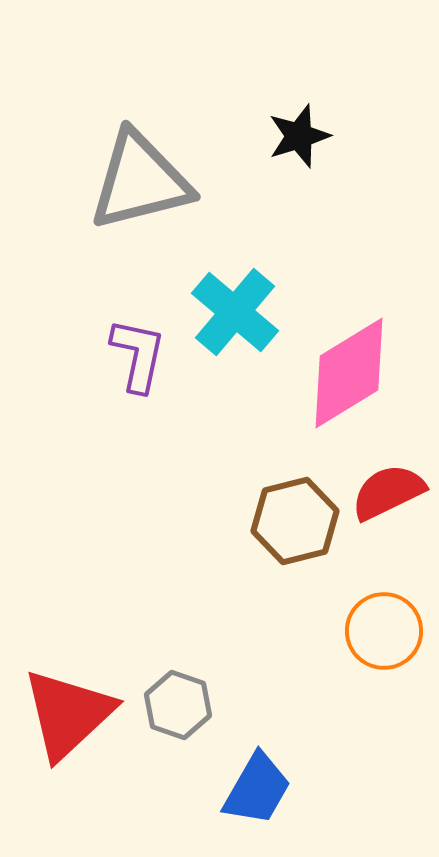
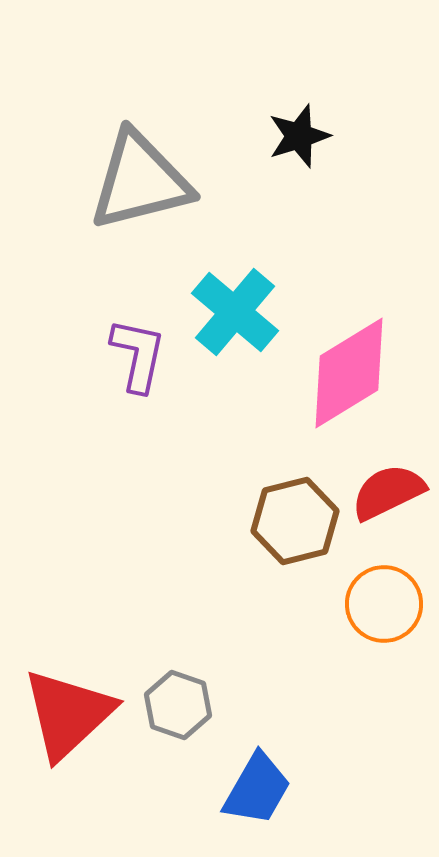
orange circle: moved 27 px up
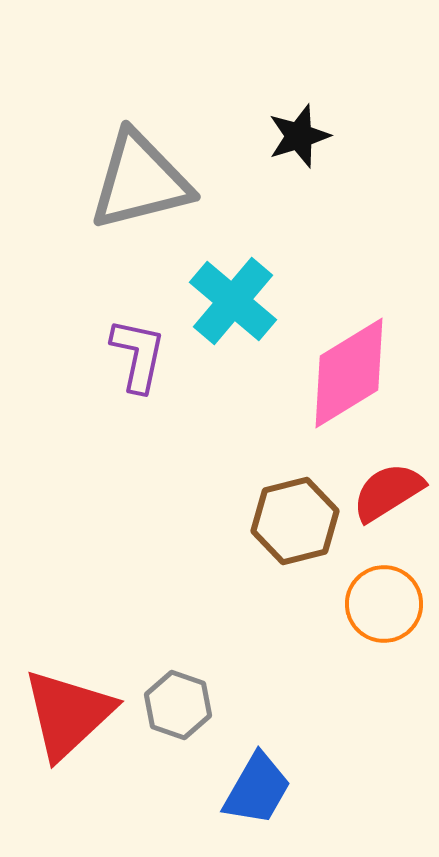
cyan cross: moved 2 px left, 11 px up
red semicircle: rotated 6 degrees counterclockwise
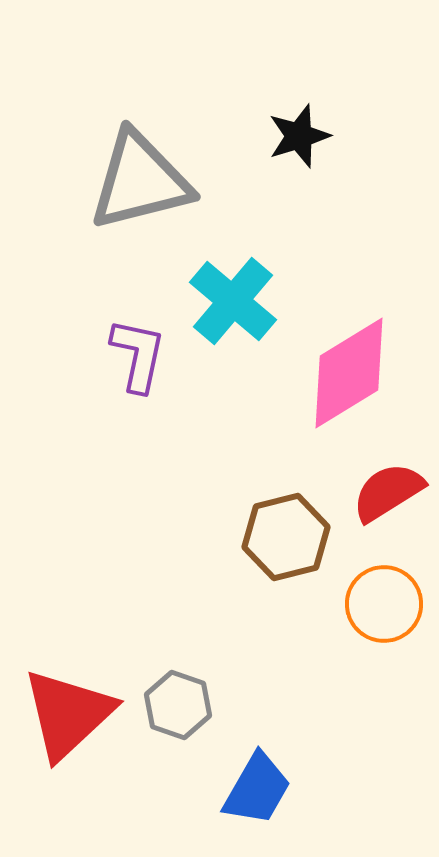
brown hexagon: moved 9 px left, 16 px down
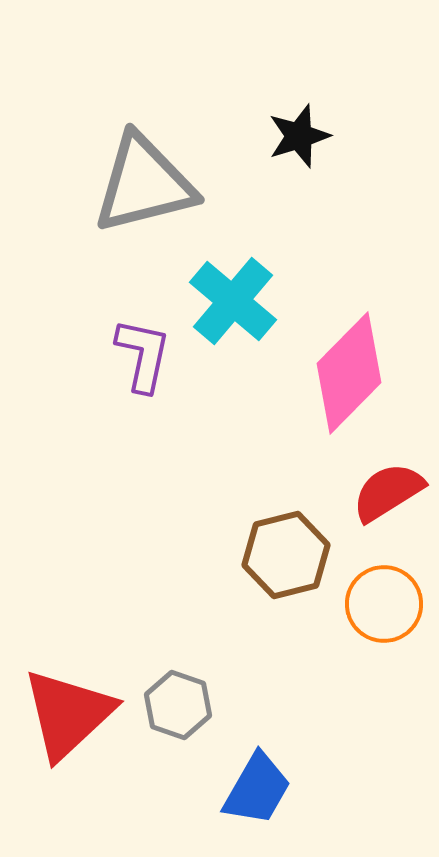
gray triangle: moved 4 px right, 3 px down
purple L-shape: moved 5 px right
pink diamond: rotated 14 degrees counterclockwise
brown hexagon: moved 18 px down
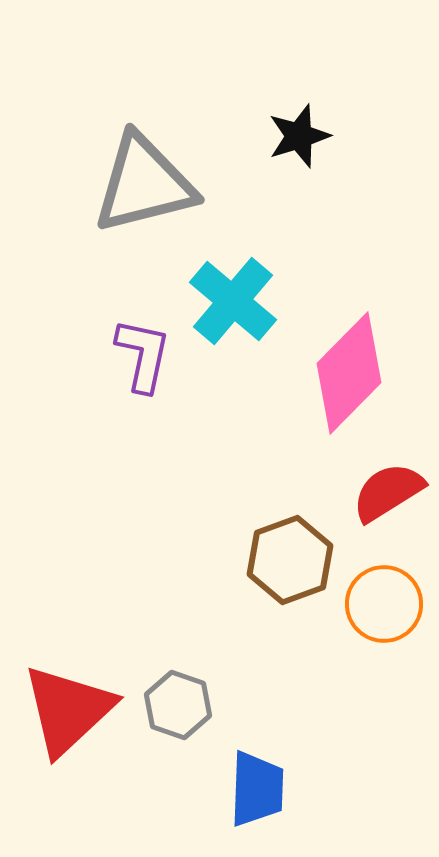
brown hexagon: moved 4 px right, 5 px down; rotated 6 degrees counterclockwise
red triangle: moved 4 px up
blue trapezoid: rotated 28 degrees counterclockwise
